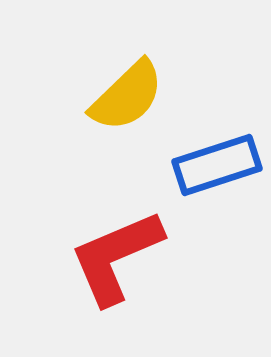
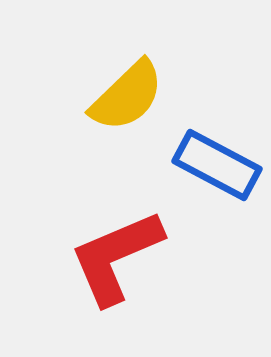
blue rectangle: rotated 46 degrees clockwise
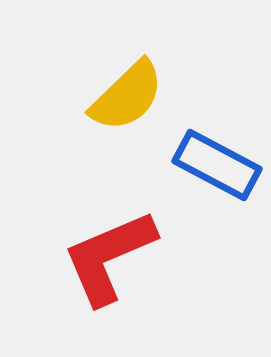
red L-shape: moved 7 px left
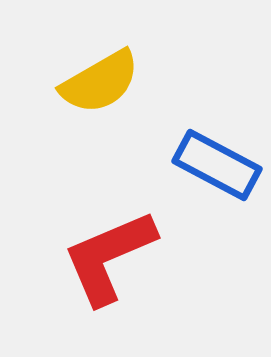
yellow semicircle: moved 27 px left, 14 px up; rotated 14 degrees clockwise
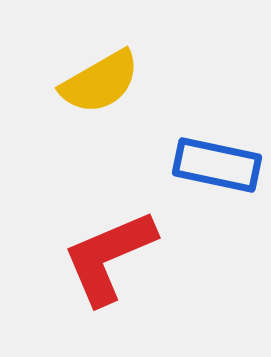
blue rectangle: rotated 16 degrees counterclockwise
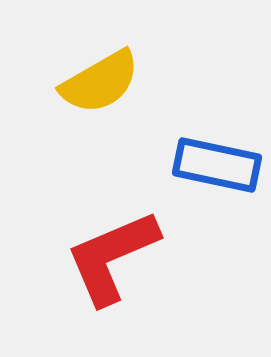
red L-shape: moved 3 px right
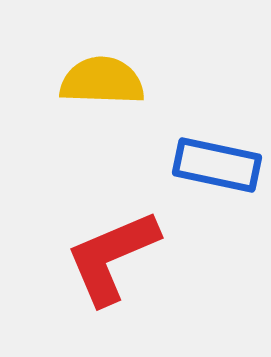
yellow semicircle: moved 2 px right, 1 px up; rotated 148 degrees counterclockwise
